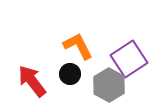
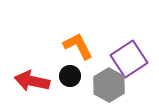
black circle: moved 2 px down
red arrow: rotated 40 degrees counterclockwise
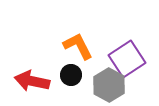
purple square: moved 2 px left
black circle: moved 1 px right, 1 px up
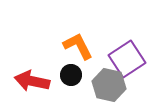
gray hexagon: rotated 16 degrees counterclockwise
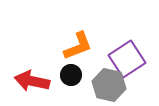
orange L-shape: rotated 96 degrees clockwise
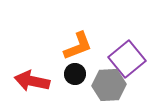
purple square: rotated 6 degrees counterclockwise
black circle: moved 4 px right, 1 px up
gray hexagon: rotated 16 degrees counterclockwise
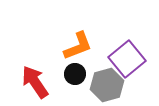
red arrow: moved 3 px right, 1 px down; rotated 44 degrees clockwise
gray hexagon: moved 2 px left; rotated 12 degrees counterclockwise
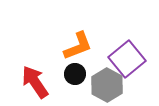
gray hexagon: rotated 16 degrees counterclockwise
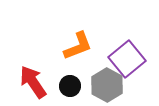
black circle: moved 5 px left, 12 px down
red arrow: moved 2 px left
